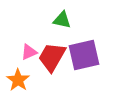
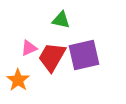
green triangle: moved 1 px left
pink triangle: moved 4 px up
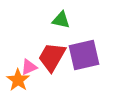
pink triangle: moved 19 px down
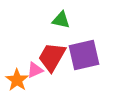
pink triangle: moved 6 px right, 3 px down
orange star: moved 1 px left
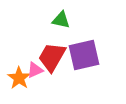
orange star: moved 2 px right, 2 px up
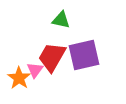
pink triangle: rotated 30 degrees counterclockwise
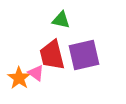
red trapezoid: moved 2 px up; rotated 44 degrees counterclockwise
pink triangle: moved 1 px right, 3 px down; rotated 30 degrees counterclockwise
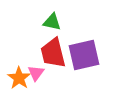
green triangle: moved 9 px left, 2 px down
red trapezoid: moved 1 px right, 2 px up
pink triangle: rotated 30 degrees clockwise
